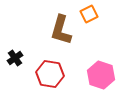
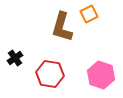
brown L-shape: moved 1 px right, 3 px up
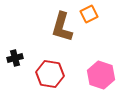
black cross: rotated 21 degrees clockwise
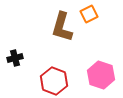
red hexagon: moved 4 px right, 7 px down; rotated 12 degrees clockwise
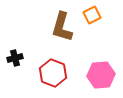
orange square: moved 3 px right, 1 px down
pink hexagon: rotated 24 degrees counterclockwise
red hexagon: moved 1 px left, 8 px up
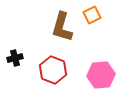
red hexagon: moved 3 px up
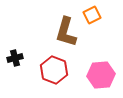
brown L-shape: moved 4 px right, 5 px down
red hexagon: moved 1 px right
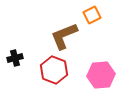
brown L-shape: moved 2 px left, 4 px down; rotated 52 degrees clockwise
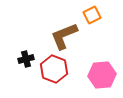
black cross: moved 11 px right, 1 px down
red hexagon: moved 1 px up
pink hexagon: moved 1 px right
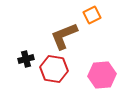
red hexagon: rotated 12 degrees counterclockwise
